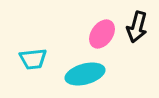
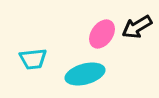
black arrow: rotated 44 degrees clockwise
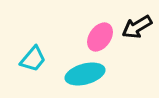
pink ellipse: moved 2 px left, 3 px down
cyan trapezoid: rotated 44 degrees counterclockwise
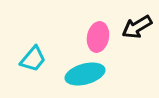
pink ellipse: moved 2 px left; rotated 24 degrees counterclockwise
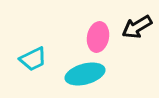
cyan trapezoid: rotated 24 degrees clockwise
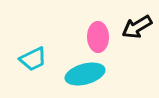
pink ellipse: rotated 12 degrees counterclockwise
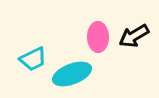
black arrow: moved 3 px left, 9 px down
cyan ellipse: moved 13 px left; rotated 6 degrees counterclockwise
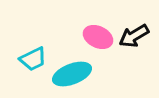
pink ellipse: rotated 64 degrees counterclockwise
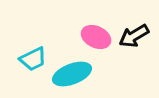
pink ellipse: moved 2 px left
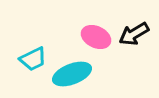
black arrow: moved 2 px up
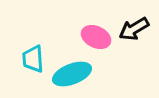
black arrow: moved 5 px up
cyan trapezoid: rotated 112 degrees clockwise
